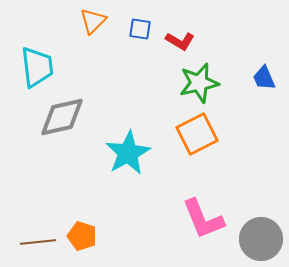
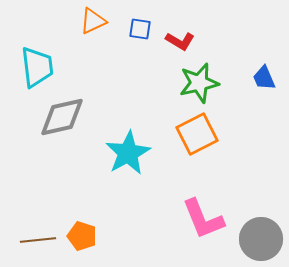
orange triangle: rotated 20 degrees clockwise
brown line: moved 2 px up
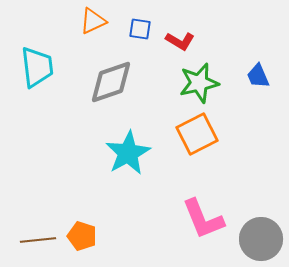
blue trapezoid: moved 6 px left, 2 px up
gray diamond: moved 49 px right, 35 px up; rotated 6 degrees counterclockwise
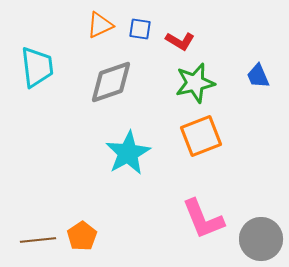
orange triangle: moved 7 px right, 4 px down
green star: moved 4 px left
orange square: moved 4 px right, 2 px down; rotated 6 degrees clockwise
orange pentagon: rotated 20 degrees clockwise
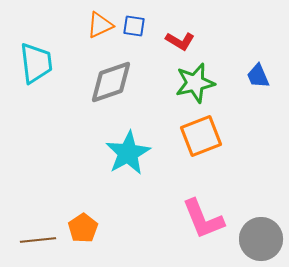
blue square: moved 6 px left, 3 px up
cyan trapezoid: moved 1 px left, 4 px up
orange pentagon: moved 1 px right, 8 px up
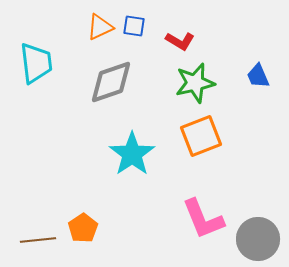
orange triangle: moved 2 px down
cyan star: moved 4 px right, 1 px down; rotated 6 degrees counterclockwise
gray circle: moved 3 px left
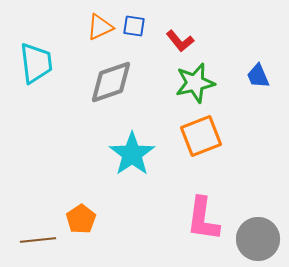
red L-shape: rotated 20 degrees clockwise
pink L-shape: rotated 30 degrees clockwise
orange pentagon: moved 2 px left, 9 px up
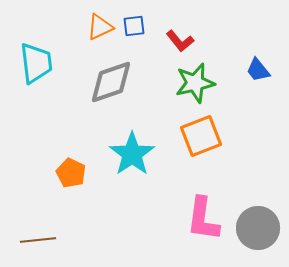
blue square: rotated 15 degrees counterclockwise
blue trapezoid: moved 6 px up; rotated 16 degrees counterclockwise
orange pentagon: moved 10 px left, 46 px up; rotated 12 degrees counterclockwise
gray circle: moved 11 px up
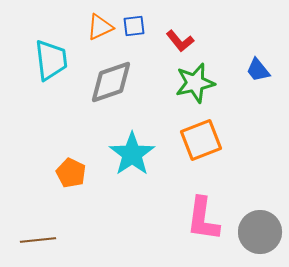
cyan trapezoid: moved 15 px right, 3 px up
orange square: moved 4 px down
gray circle: moved 2 px right, 4 px down
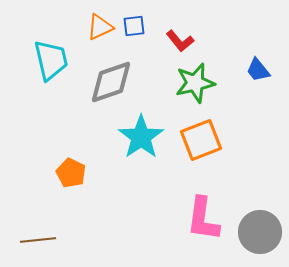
cyan trapezoid: rotated 6 degrees counterclockwise
cyan star: moved 9 px right, 17 px up
